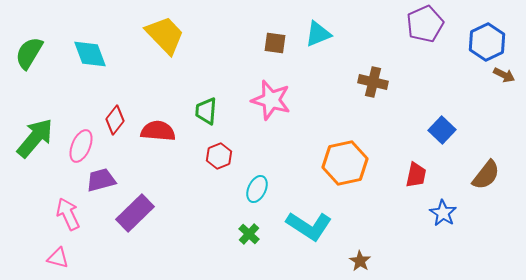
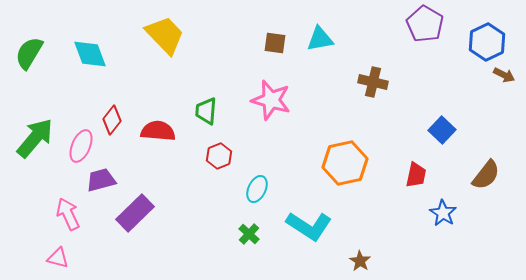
purple pentagon: rotated 18 degrees counterclockwise
cyan triangle: moved 2 px right, 5 px down; rotated 12 degrees clockwise
red diamond: moved 3 px left
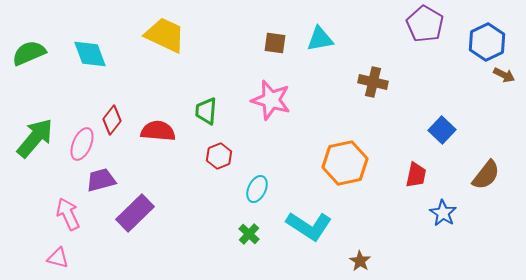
yellow trapezoid: rotated 21 degrees counterclockwise
green semicircle: rotated 36 degrees clockwise
pink ellipse: moved 1 px right, 2 px up
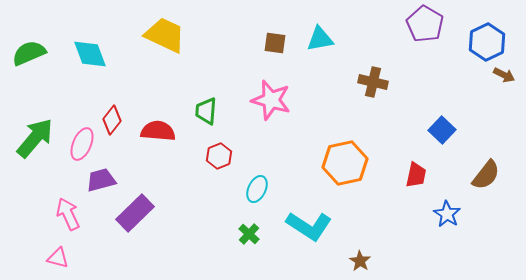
blue star: moved 4 px right, 1 px down
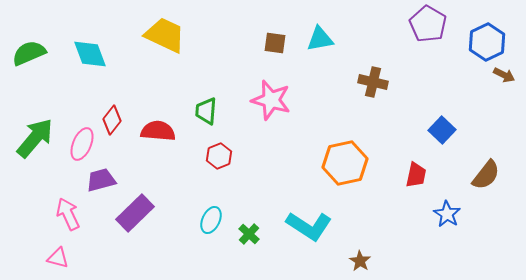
purple pentagon: moved 3 px right
cyan ellipse: moved 46 px left, 31 px down
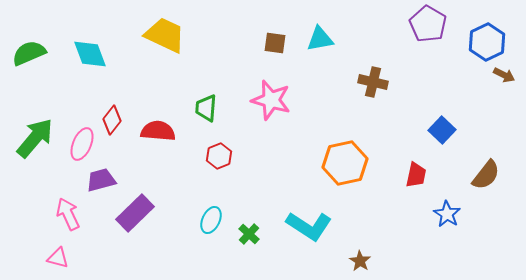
green trapezoid: moved 3 px up
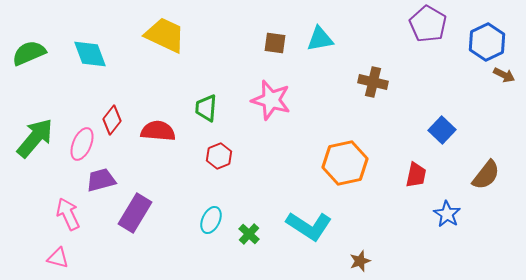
purple rectangle: rotated 15 degrees counterclockwise
brown star: rotated 20 degrees clockwise
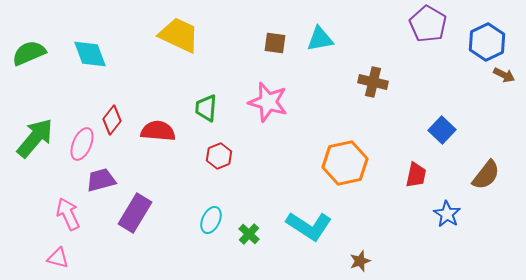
yellow trapezoid: moved 14 px right
pink star: moved 3 px left, 2 px down
